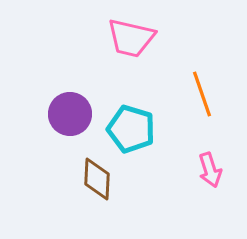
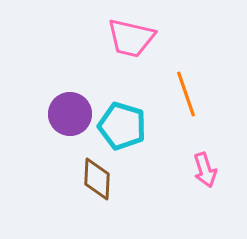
orange line: moved 16 px left
cyan pentagon: moved 9 px left, 3 px up
pink arrow: moved 5 px left
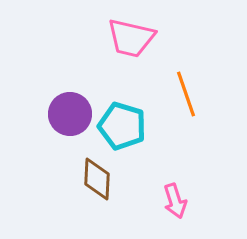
pink arrow: moved 30 px left, 31 px down
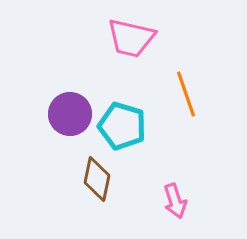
brown diamond: rotated 9 degrees clockwise
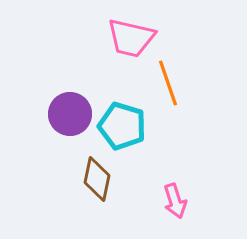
orange line: moved 18 px left, 11 px up
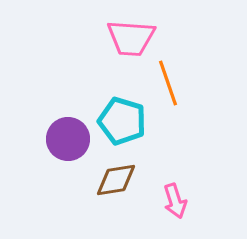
pink trapezoid: rotated 9 degrees counterclockwise
purple circle: moved 2 px left, 25 px down
cyan pentagon: moved 5 px up
brown diamond: moved 19 px right, 1 px down; rotated 69 degrees clockwise
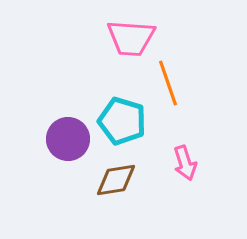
pink arrow: moved 10 px right, 38 px up
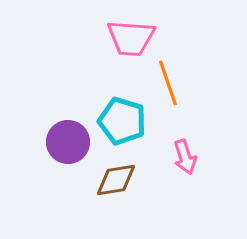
purple circle: moved 3 px down
pink arrow: moved 6 px up
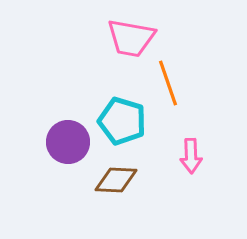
pink trapezoid: rotated 6 degrees clockwise
pink arrow: moved 6 px right, 1 px up; rotated 16 degrees clockwise
brown diamond: rotated 12 degrees clockwise
